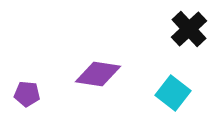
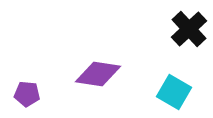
cyan square: moved 1 px right, 1 px up; rotated 8 degrees counterclockwise
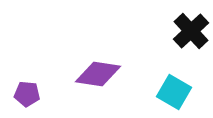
black cross: moved 2 px right, 2 px down
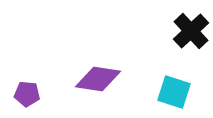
purple diamond: moved 5 px down
cyan square: rotated 12 degrees counterclockwise
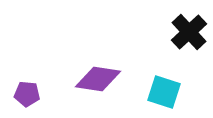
black cross: moved 2 px left, 1 px down
cyan square: moved 10 px left
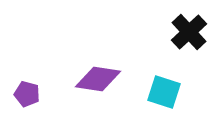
purple pentagon: rotated 10 degrees clockwise
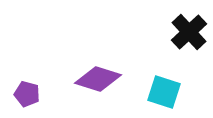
purple diamond: rotated 9 degrees clockwise
